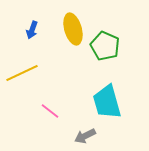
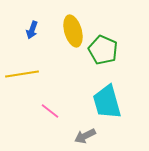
yellow ellipse: moved 2 px down
green pentagon: moved 2 px left, 4 px down
yellow line: moved 1 px down; rotated 16 degrees clockwise
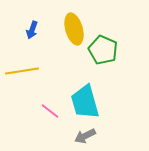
yellow ellipse: moved 1 px right, 2 px up
yellow line: moved 3 px up
cyan trapezoid: moved 22 px left
